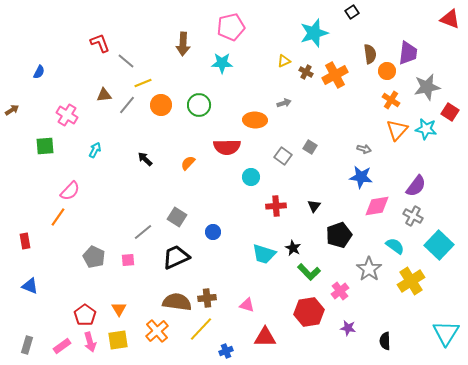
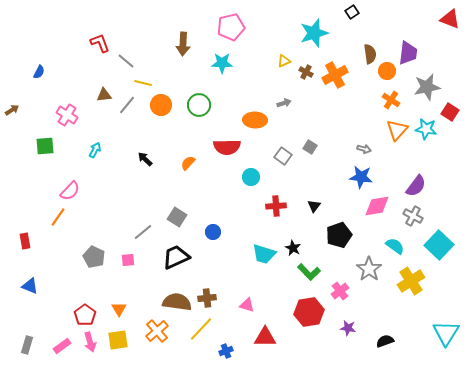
yellow line at (143, 83): rotated 36 degrees clockwise
black semicircle at (385, 341): rotated 72 degrees clockwise
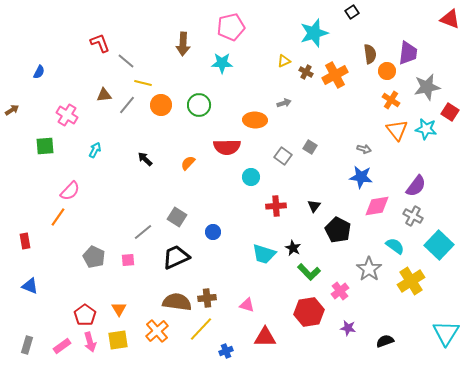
orange triangle at (397, 130): rotated 20 degrees counterclockwise
black pentagon at (339, 235): moved 1 px left, 5 px up; rotated 25 degrees counterclockwise
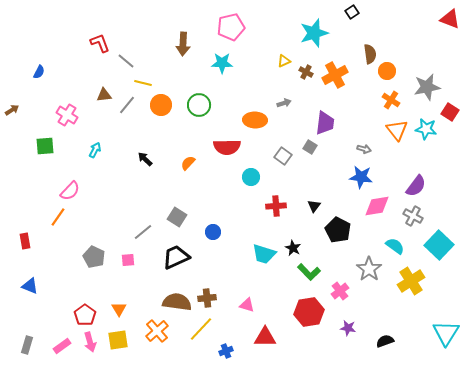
purple trapezoid at (408, 53): moved 83 px left, 70 px down
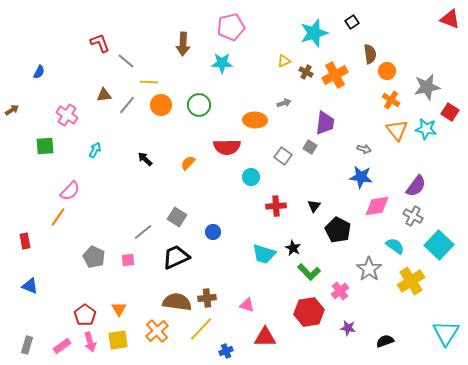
black square at (352, 12): moved 10 px down
yellow line at (143, 83): moved 6 px right, 1 px up; rotated 12 degrees counterclockwise
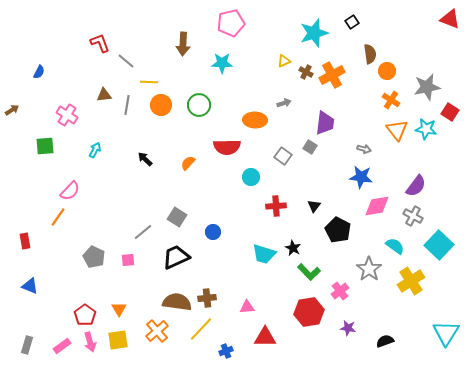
pink pentagon at (231, 27): moved 4 px up
orange cross at (335, 75): moved 3 px left
gray line at (127, 105): rotated 30 degrees counterclockwise
pink triangle at (247, 305): moved 2 px down; rotated 21 degrees counterclockwise
